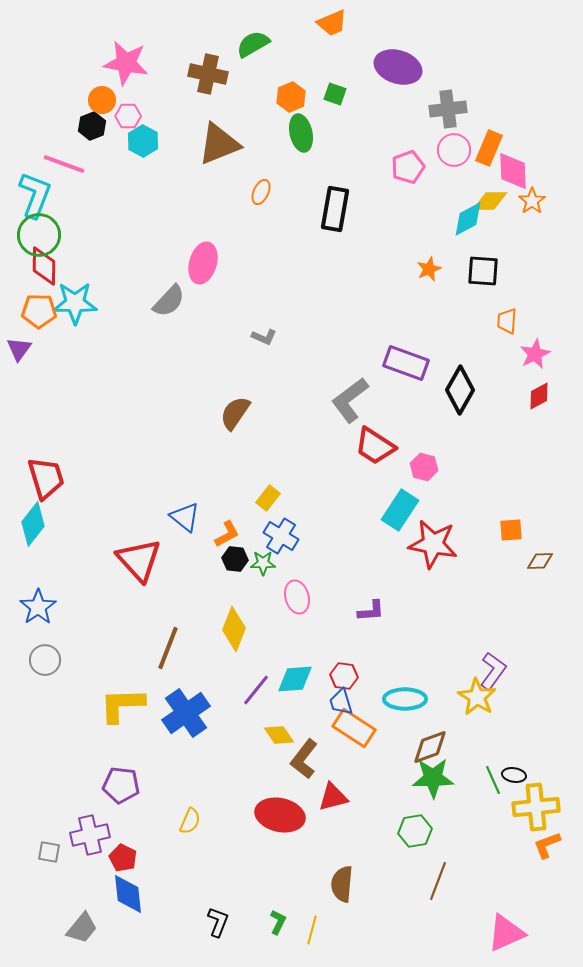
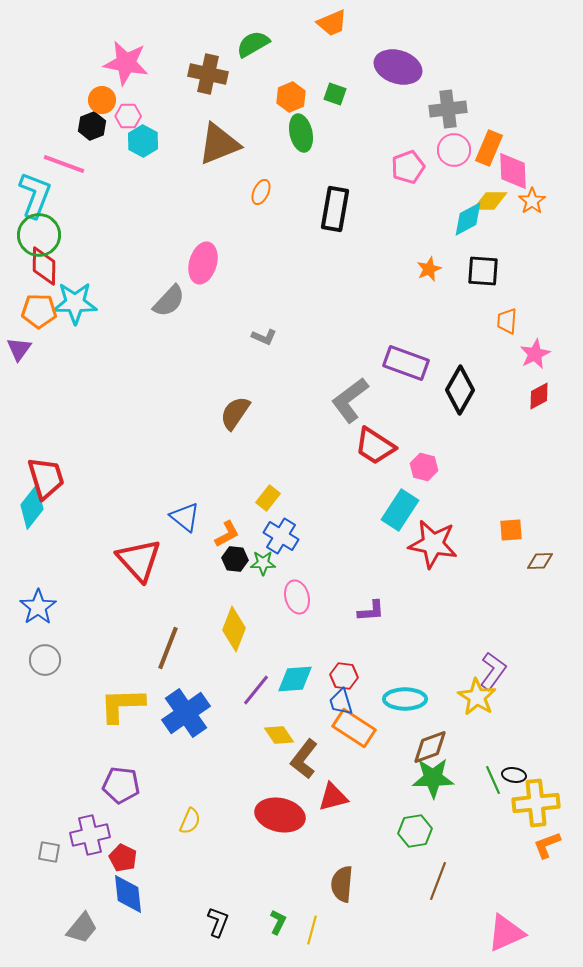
cyan diamond at (33, 524): moved 1 px left, 17 px up
yellow cross at (536, 807): moved 4 px up
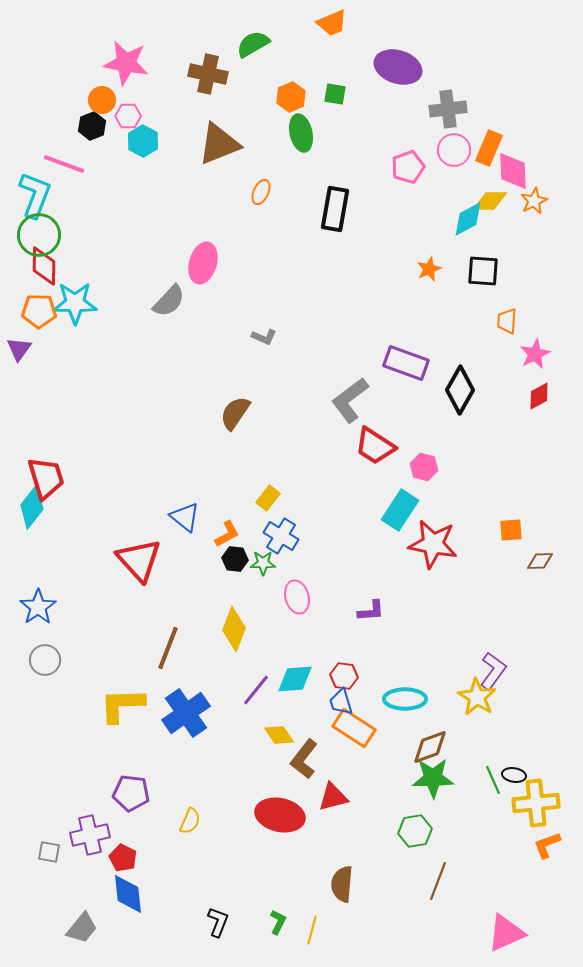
green square at (335, 94): rotated 10 degrees counterclockwise
orange star at (532, 201): moved 2 px right; rotated 8 degrees clockwise
purple pentagon at (121, 785): moved 10 px right, 8 px down
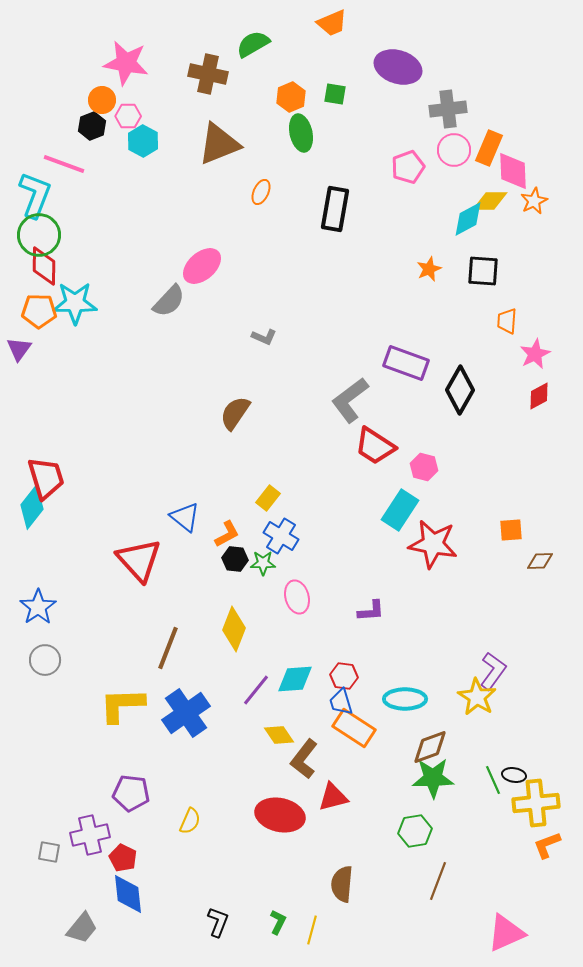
pink ellipse at (203, 263): moved 1 px left, 3 px down; rotated 33 degrees clockwise
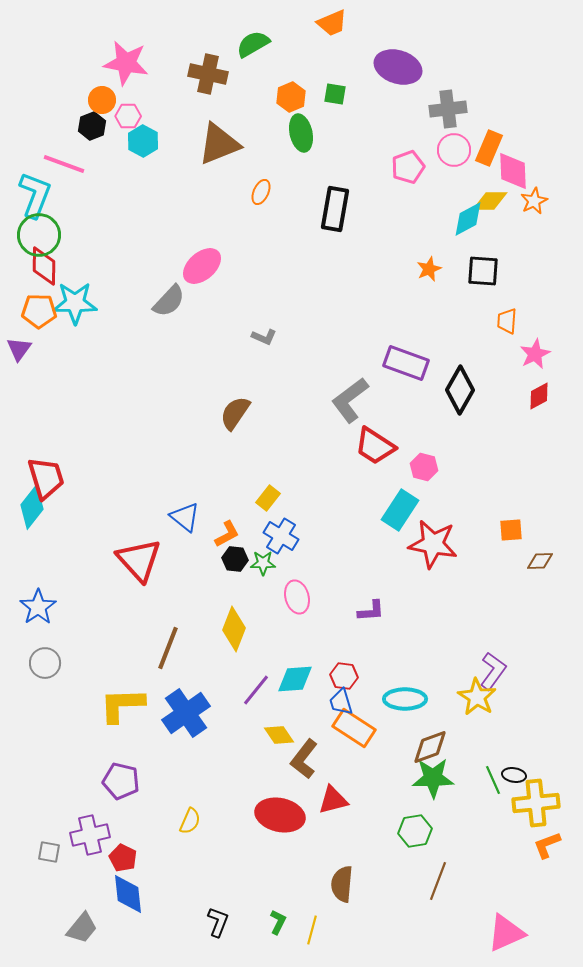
gray circle at (45, 660): moved 3 px down
purple pentagon at (131, 793): moved 10 px left, 12 px up; rotated 6 degrees clockwise
red triangle at (333, 797): moved 3 px down
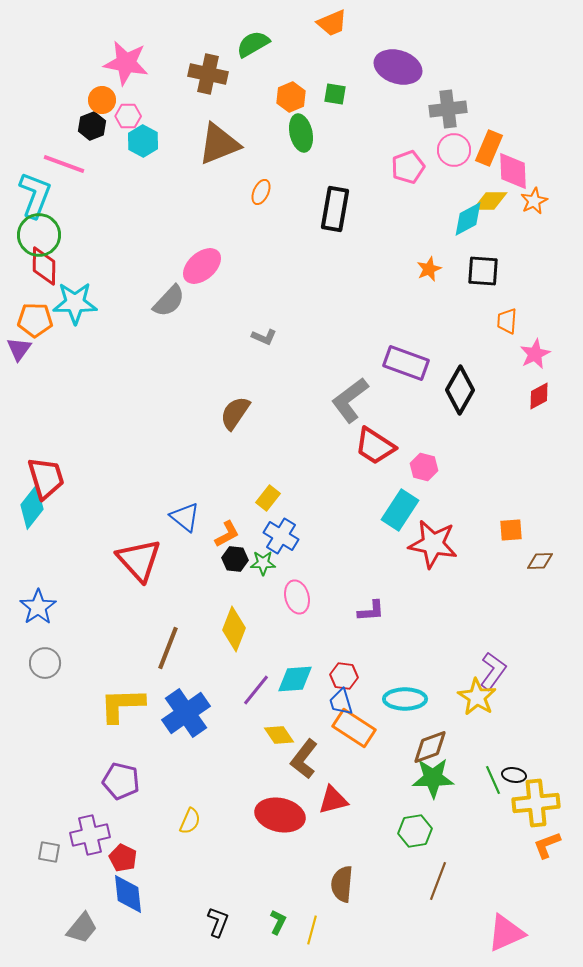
orange pentagon at (39, 311): moved 4 px left, 9 px down
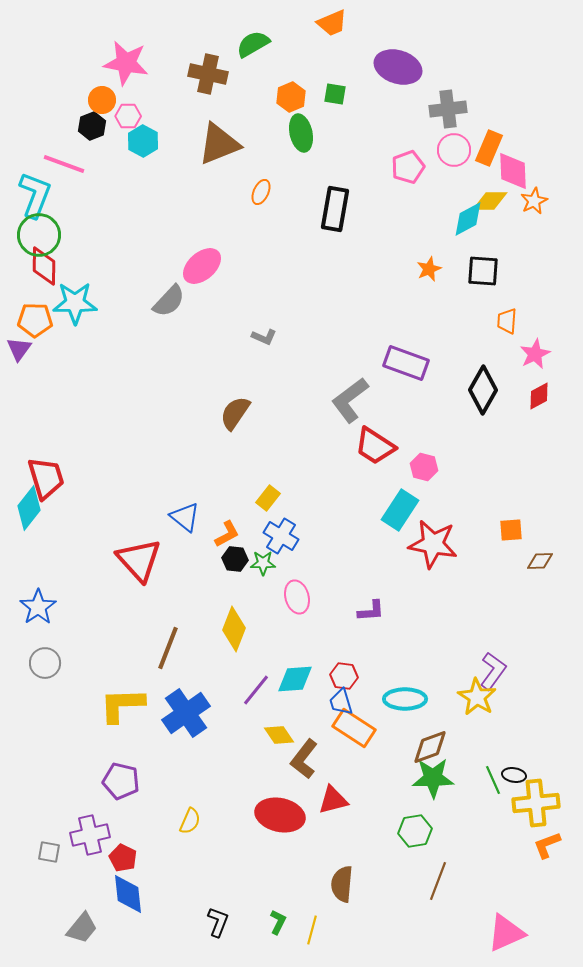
black diamond at (460, 390): moved 23 px right
cyan diamond at (32, 507): moved 3 px left, 1 px down
